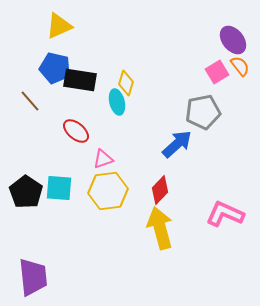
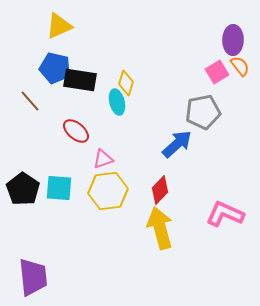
purple ellipse: rotated 40 degrees clockwise
black pentagon: moved 3 px left, 3 px up
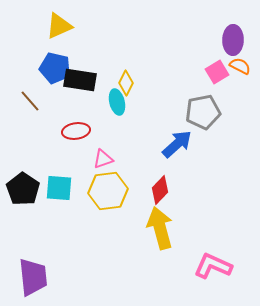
orange semicircle: rotated 25 degrees counterclockwise
yellow diamond: rotated 10 degrees clockwise
red ellipse: rotated 48 degrees counterclockwise
pink L-shape: moved 12 px left, 52 px down
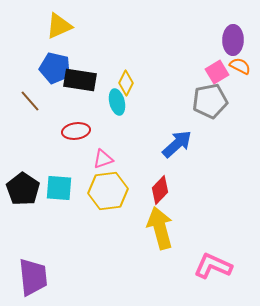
gray pentagon: moved 7 px right, 11 px up
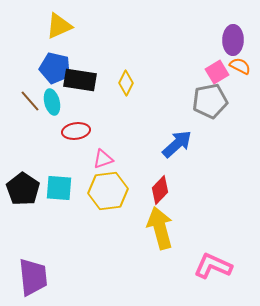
cyan ellipse: moved 65 px left
